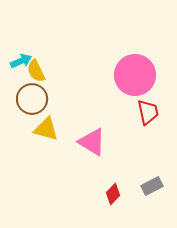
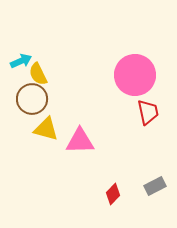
yellow semicircle: moved 2 px right, 3 px down
pink triangle: moved 12 px left, 1 px up; rotated 32 degrees counterclockwise
gray rectangle: moved 3 px right
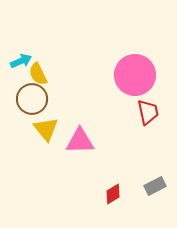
yellow triangle: rotated 36 degrees clockwise
red diamond: rotated 15 degrees clockwise
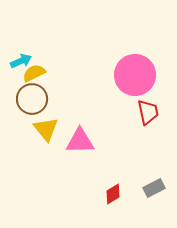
yellow semicircle: moved 4 px left, 1 px up; rotated 90 degrees clockwise
gray rectangle: moved 1 px left, 2 px down
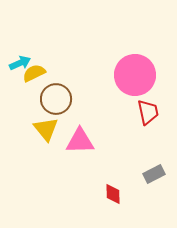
cyan arrow: moved 1 px left, 2 px down
brown circle: moved 24 px right
gray rectangle: moved 14 px up
red diamond: rotated 60 degrees counterclockwise
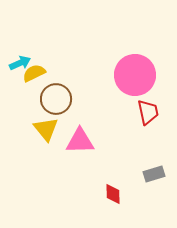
gray rectangle: rotated 10 degrees clockwise
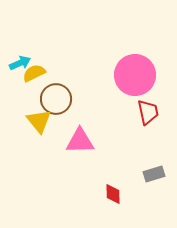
yellow triangle: moved 7 px left, 8 px up
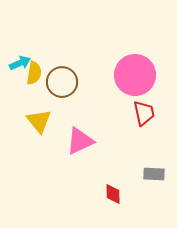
yellow semicircle: rotated 125 degrees clockwise
brown circle: moved 6 px right, 17 px up
red trapezoid: moved 4 px left, 1 px down
pink triangle: rotated 24 degrees counterclockwise
gray rectangle: rotated 20 degrees clockwise
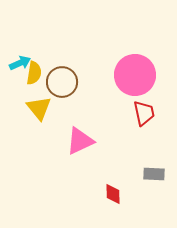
yellow triangle: moved 13 px up
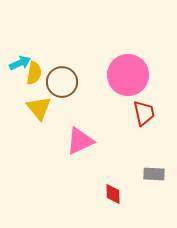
pink circle: moved 7 px left
